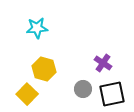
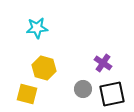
yellow hexagon: moved 1 px up
yellow square: rotated 30 degrees counterclockwise
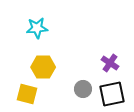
purple cross: moved 7 px right
yellow hexagon: moved 1 px left, 1 px up; rotated 15 degrees counterclockwise
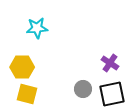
yellow hexagon: moved 21 px left
